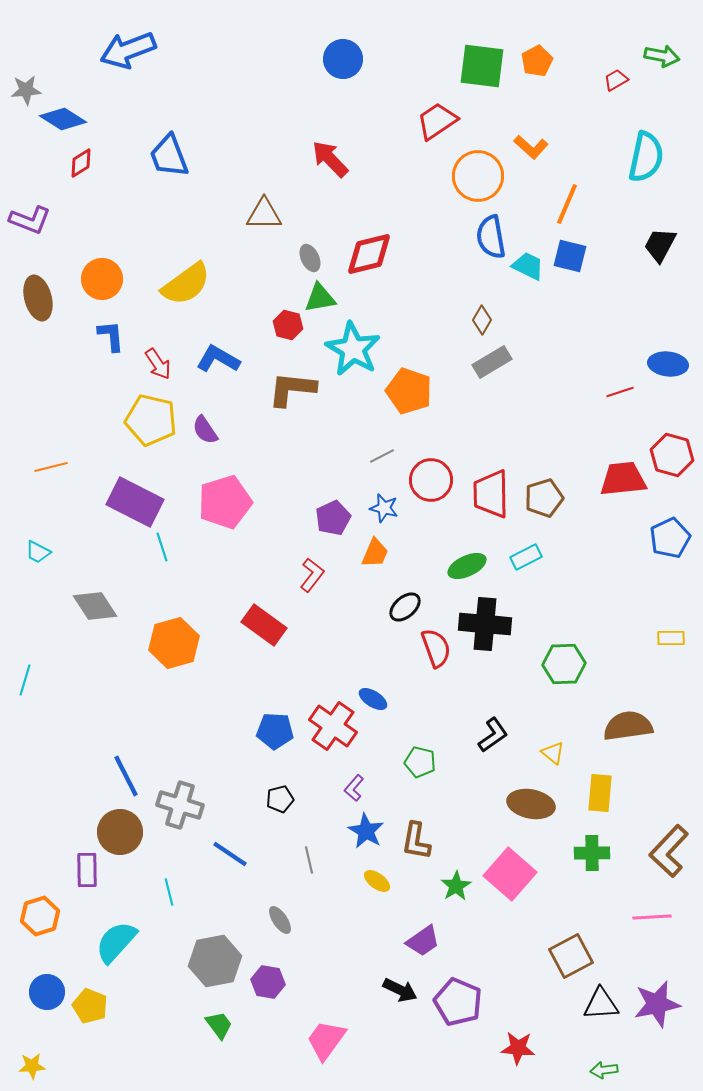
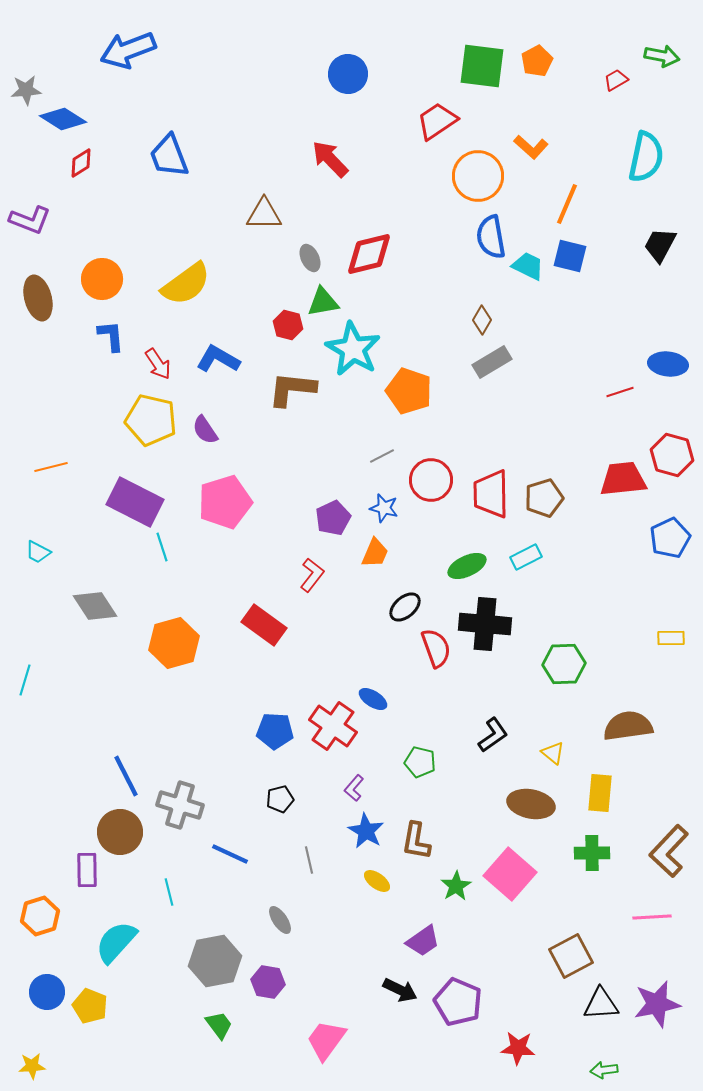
blue circle at (343, 59): moved 5 px right, 15 px down
green triangle at (320, 298): moved 3 px right, 4 px down
blue line at (230, 854): rotated 9 degrees counterclockwise
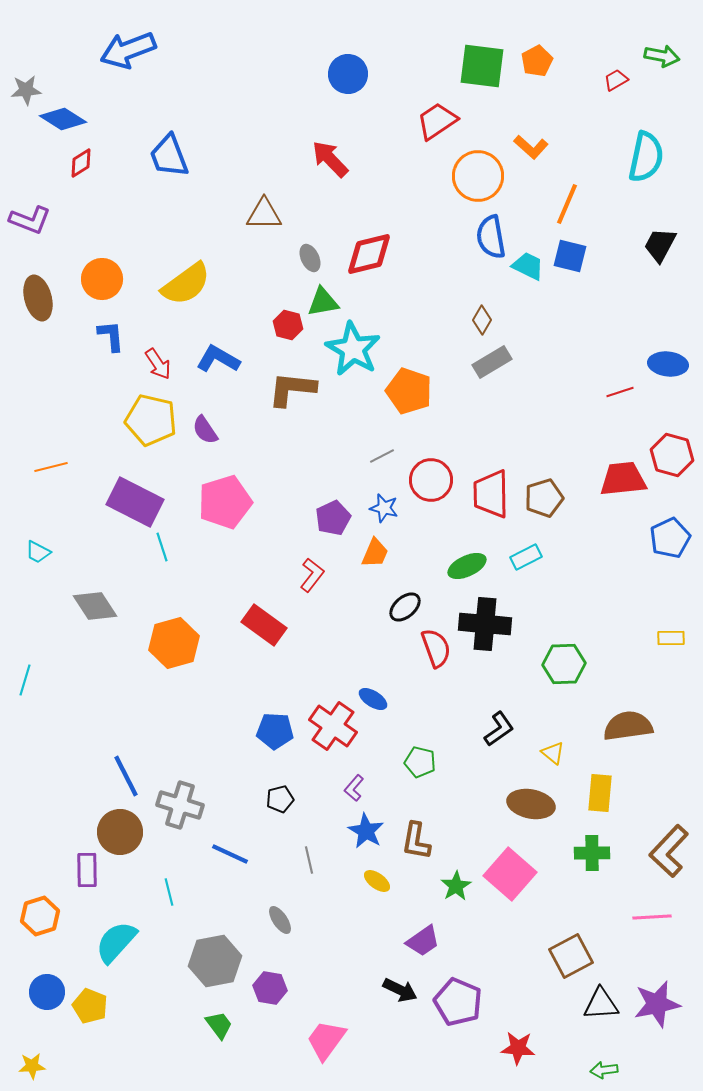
black L-shape at (493, 735): moved 6 px right, 6 px up
purple hexagon at (268, 982): moved 2 px right, 6 px down
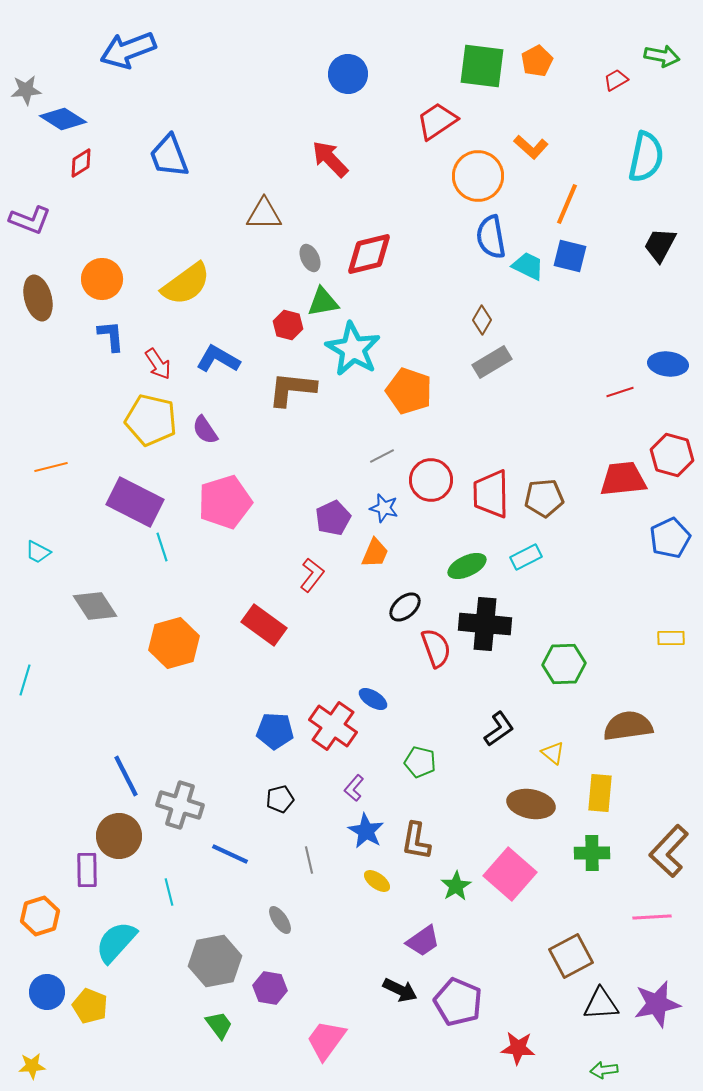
brown pentagon at (544, 498): rotated 12 degrees clockwise
brown circle at (120, 832): moved 1 px left, 4 px down
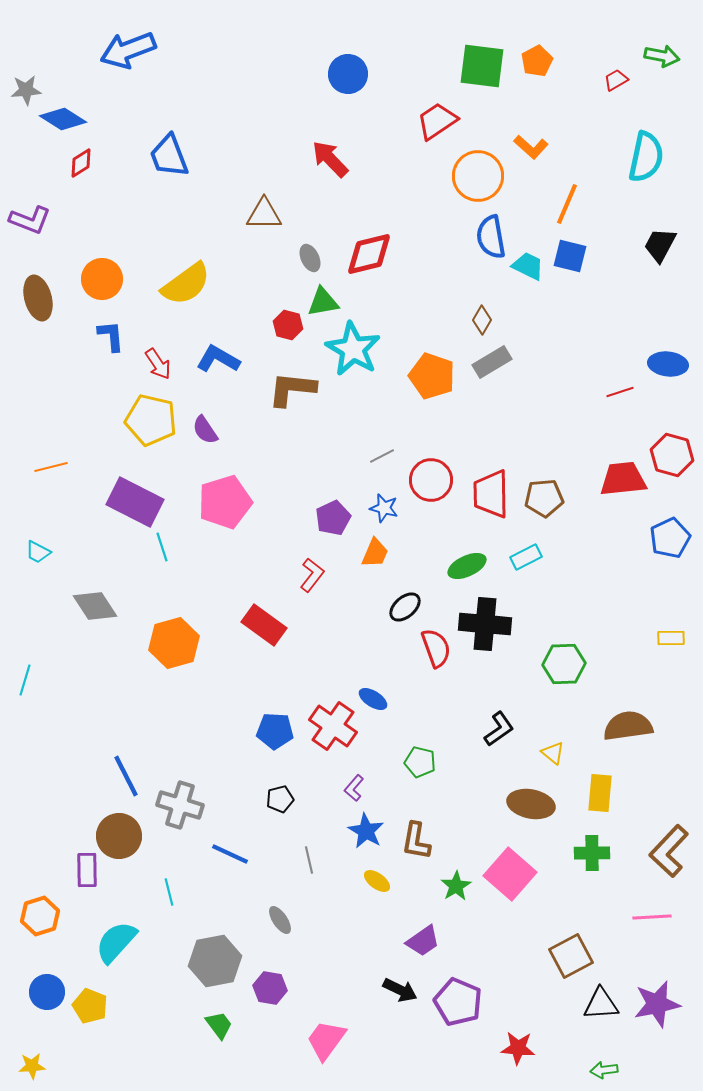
orange pentagon at (409, 391): moved 23 px right, 15 px up
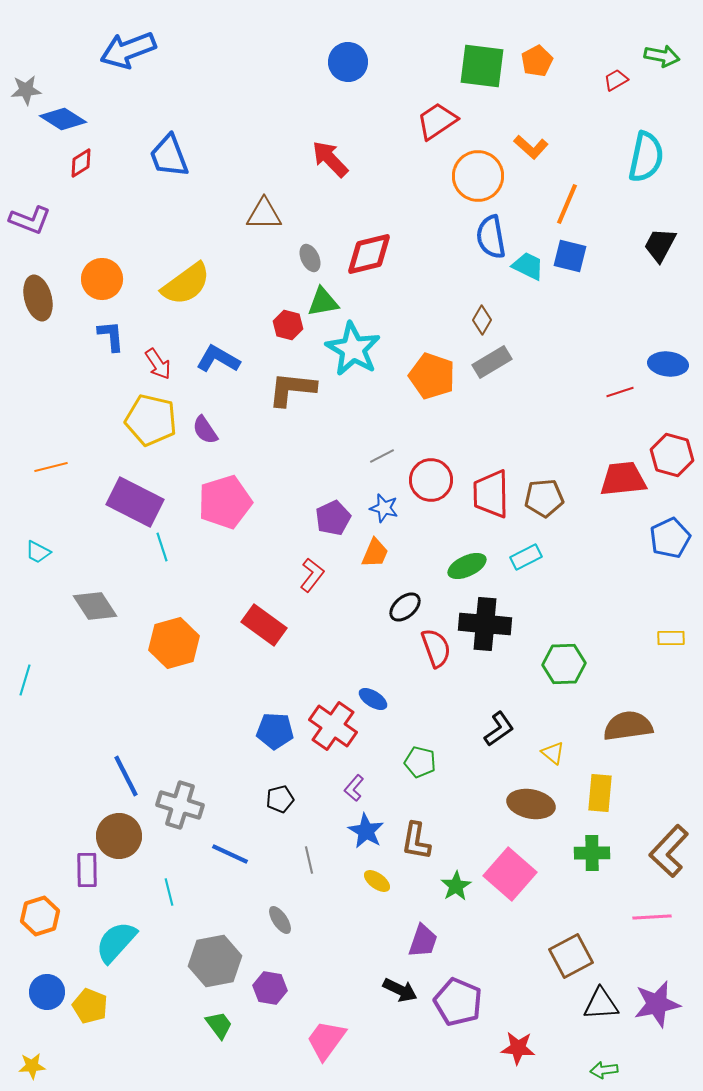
blue circle at (348, 74): moved 12 px up
purple trapezoid at (423, 941): rotated 36 degrees counterclockwise
